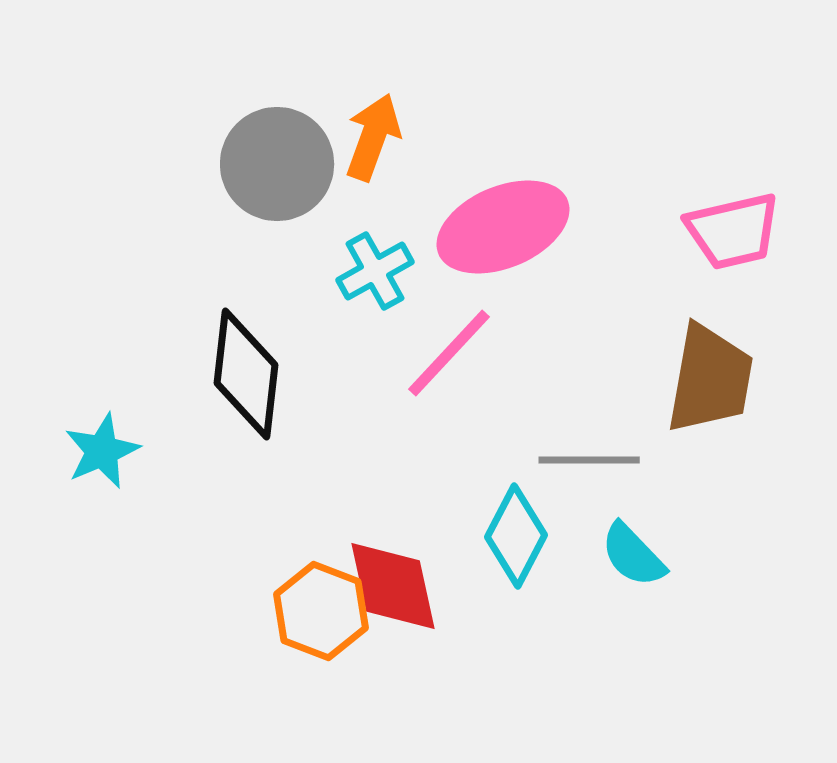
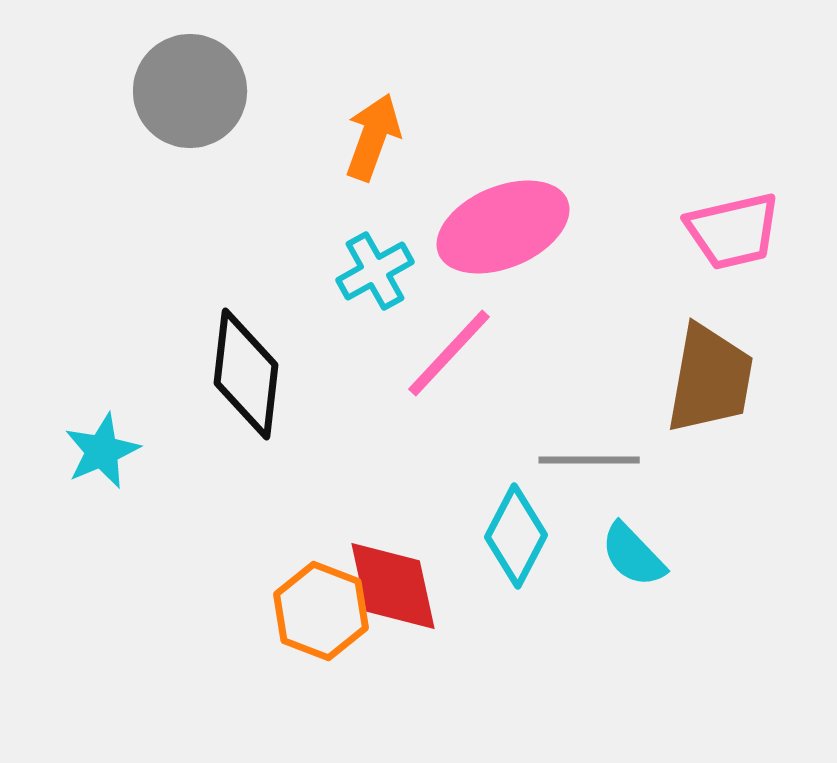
gray circle: moved 87 px left, 73 px up
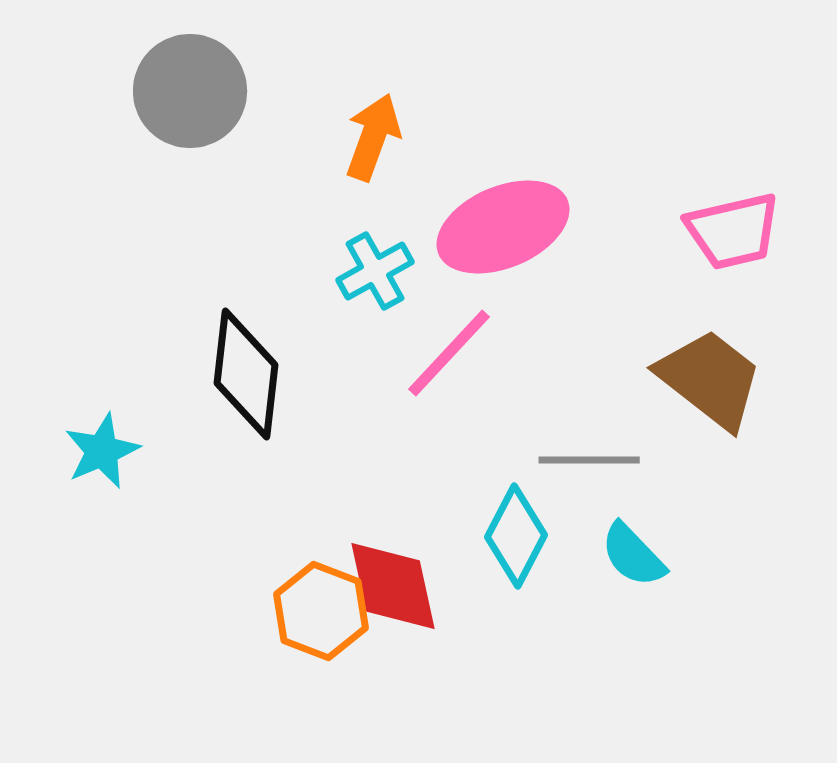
brown trapezoid: rotated 62 degrees counterclockwise
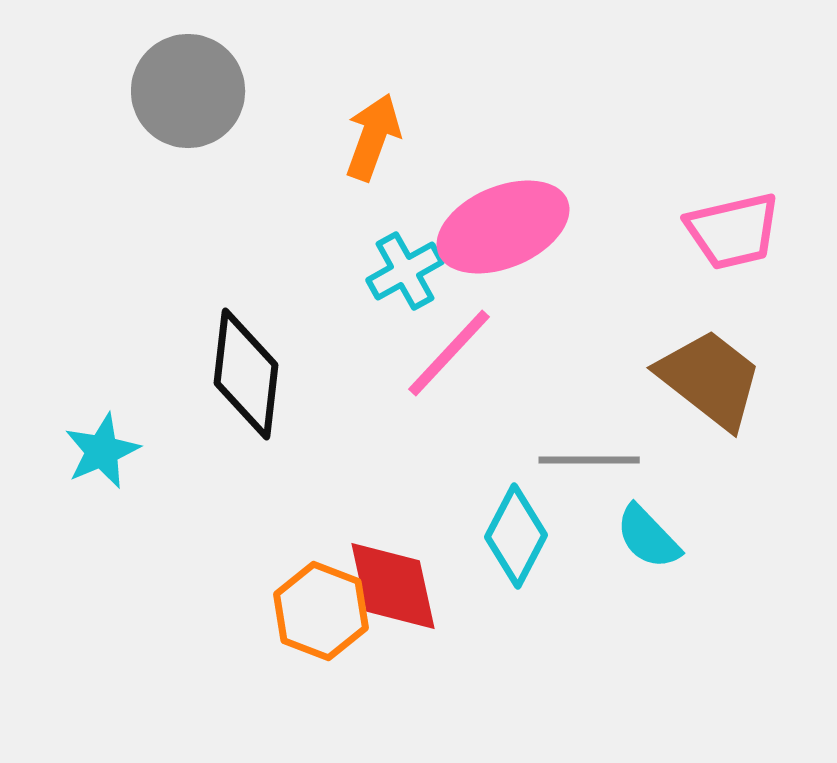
gray circle: moved 2 px left
cyan cross: moved 30 px right
cyan semicircle: moved 15 px right, 18 px up
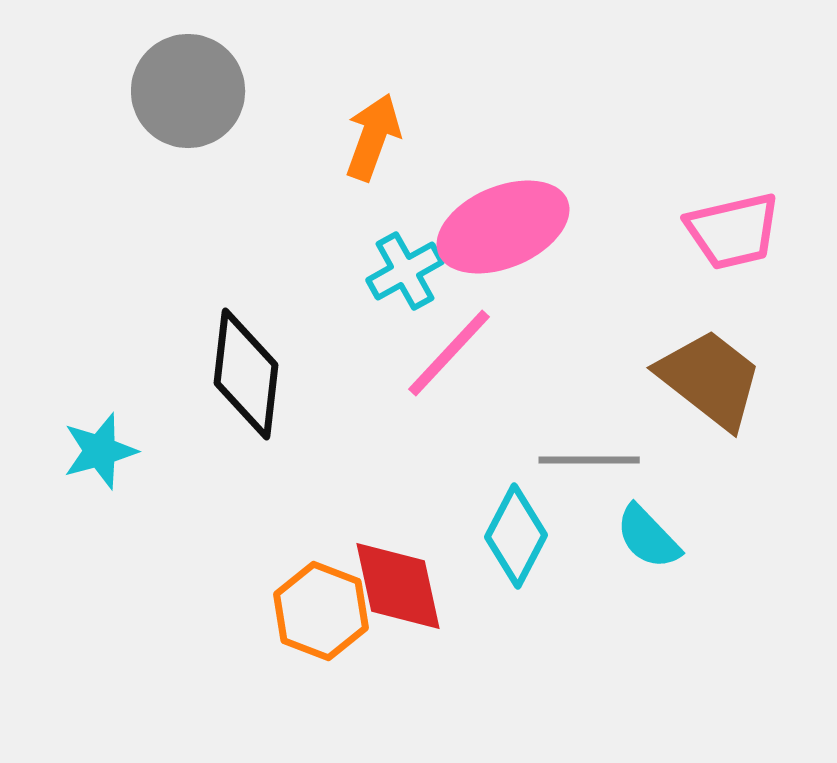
cyan star: moved 2 px left; rotated 8 degrees clockwise
red diamond: moved 5 px right
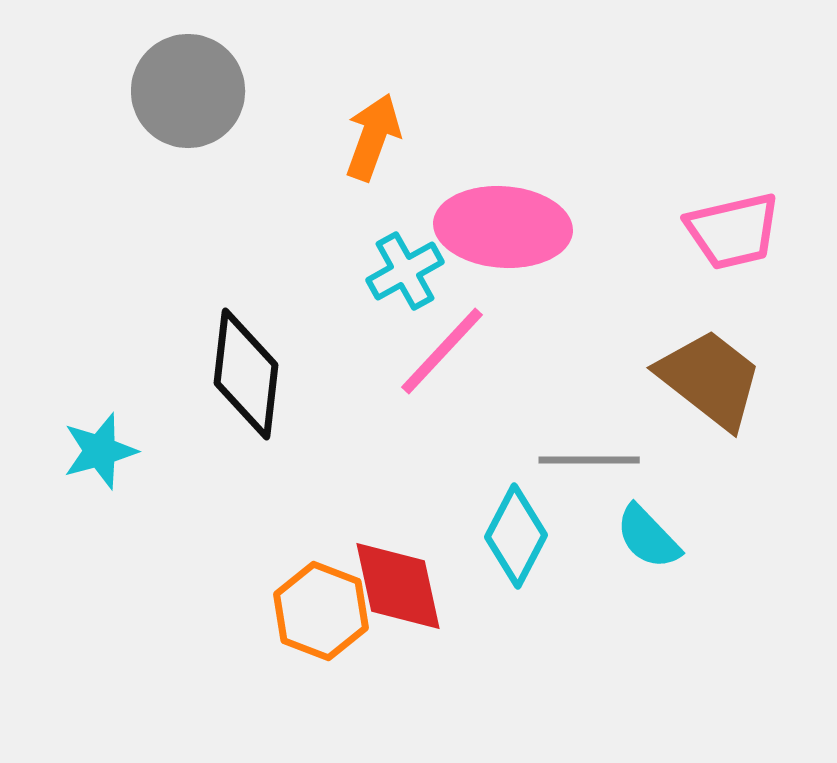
pink ellipse: rotated 27 degrees clockwise
pink line: moved 7 px left, 2 px up
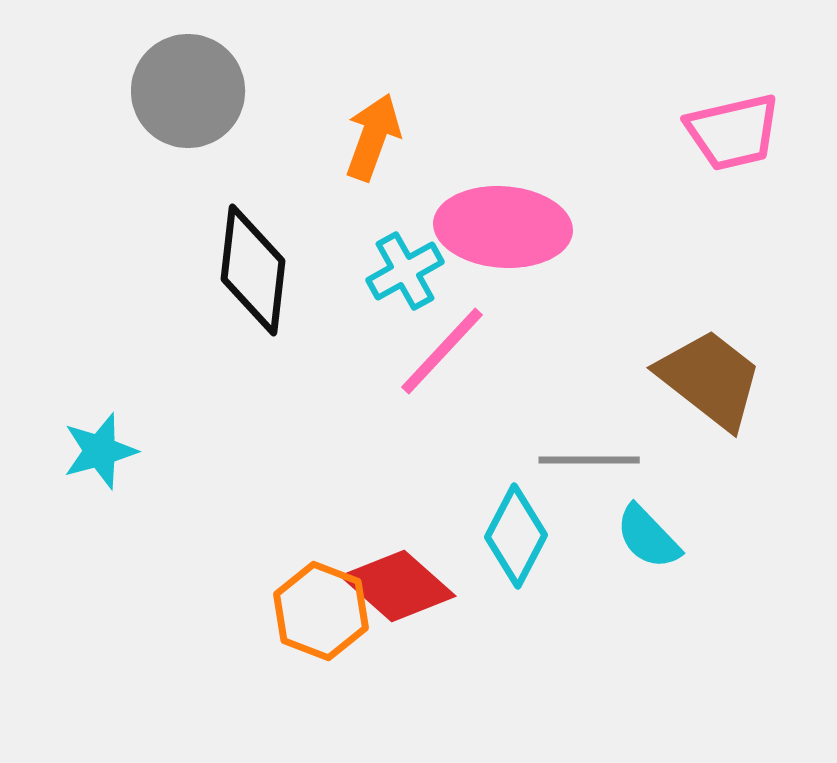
pink trapezoid: moved 99 px up
black diamond: moved 7 px right, 104 px up
red diamond: rotated 36 degrees counterclockwise
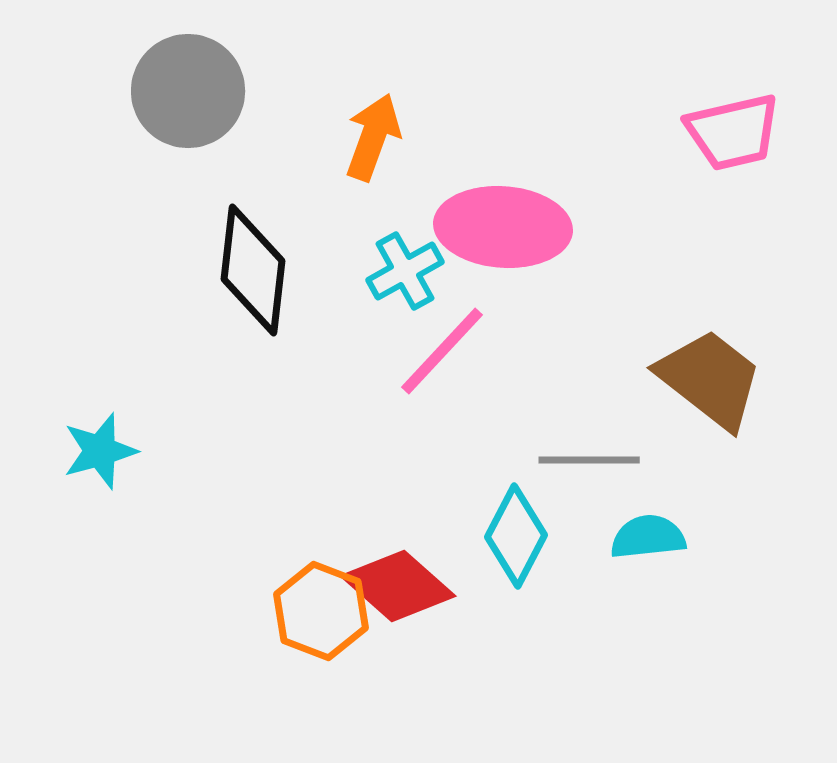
cyan semicircle: rotated 128 degrees clockwise
